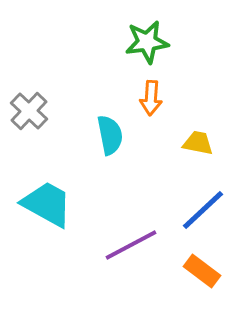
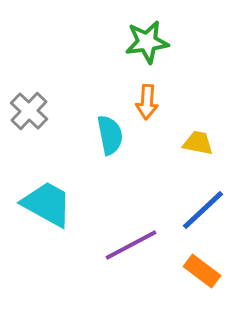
orange arrow: moved 4 px left, 4 px down
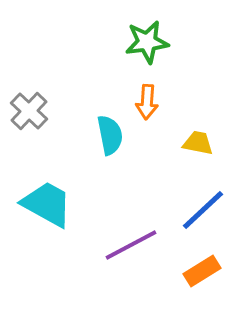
orange rectangle: rotated 69 degrees counterclockwise
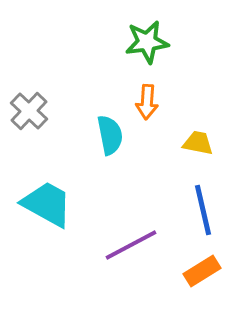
blue line: rotated 60 degrees counterclockwise
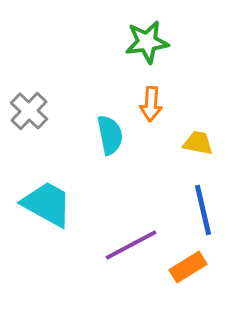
orange arrow: moved 4 px right, 2 px down
orange rectangle: moved 14 px left, 4 px up
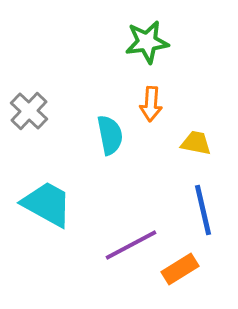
yellow trapezoid: moved 2 px left
orange rectangle: moved 8 px left, 2 px down
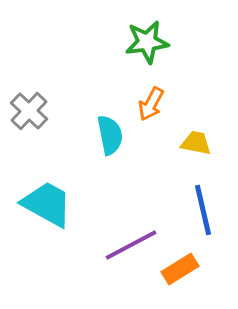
orange arrow: rotated 24 degrees clockwise
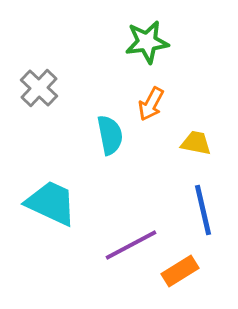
gray cross: moved 10 px right, 23 px up
cyan trapezoid: moved 4 px right, 1 px up; rotated 4 degrees counterclockwise
orange rectangle: moved 2 px down
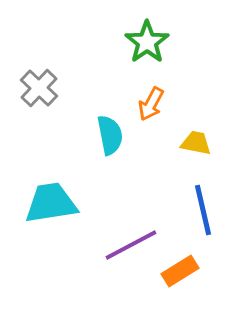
green star: rotated 27 degrees counterclockwise
cyan trapezoid: rotated 34 degrees counterclockwise
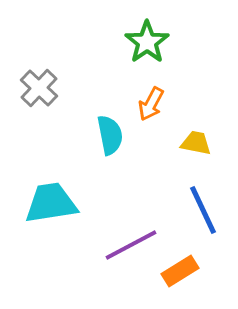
blue line: rotated 12 degrees counterclockwise
